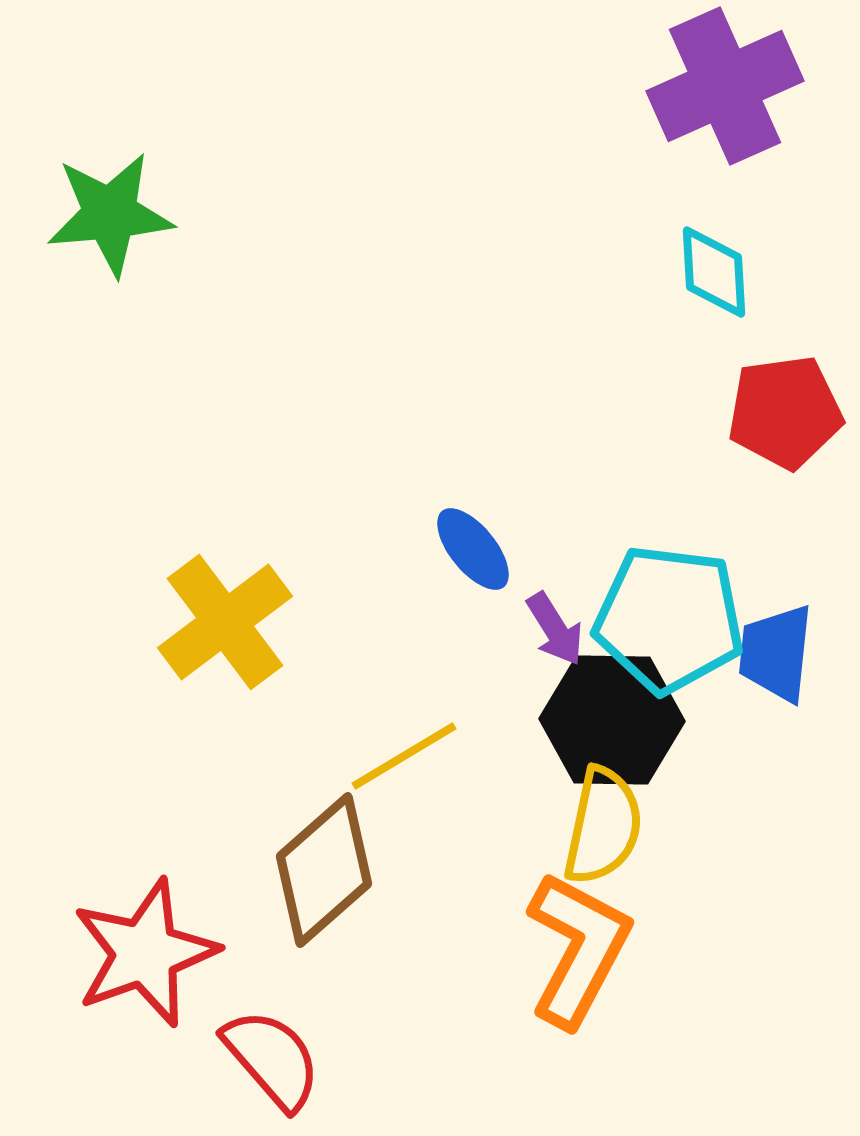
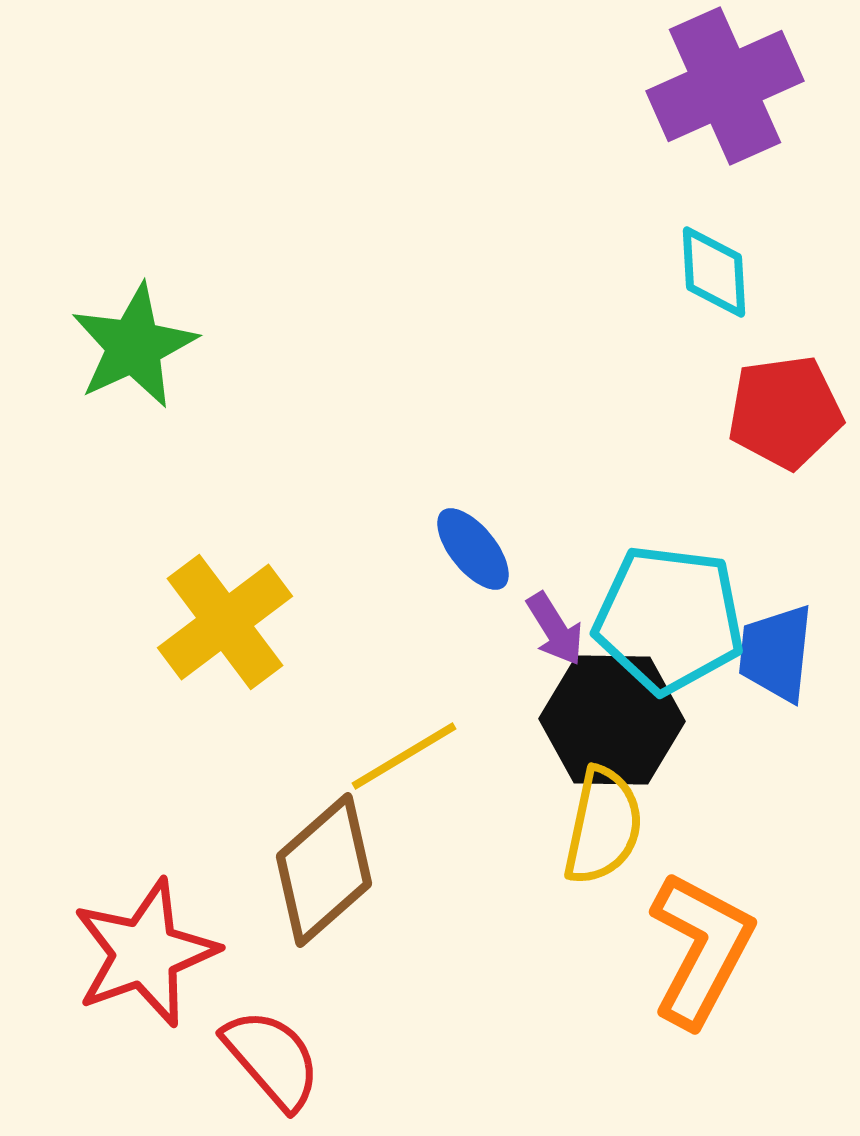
green star: moved 24 px right, 132 px down; rotated 20 degrees counterclockwise
orange L-shape: moved 123 px right
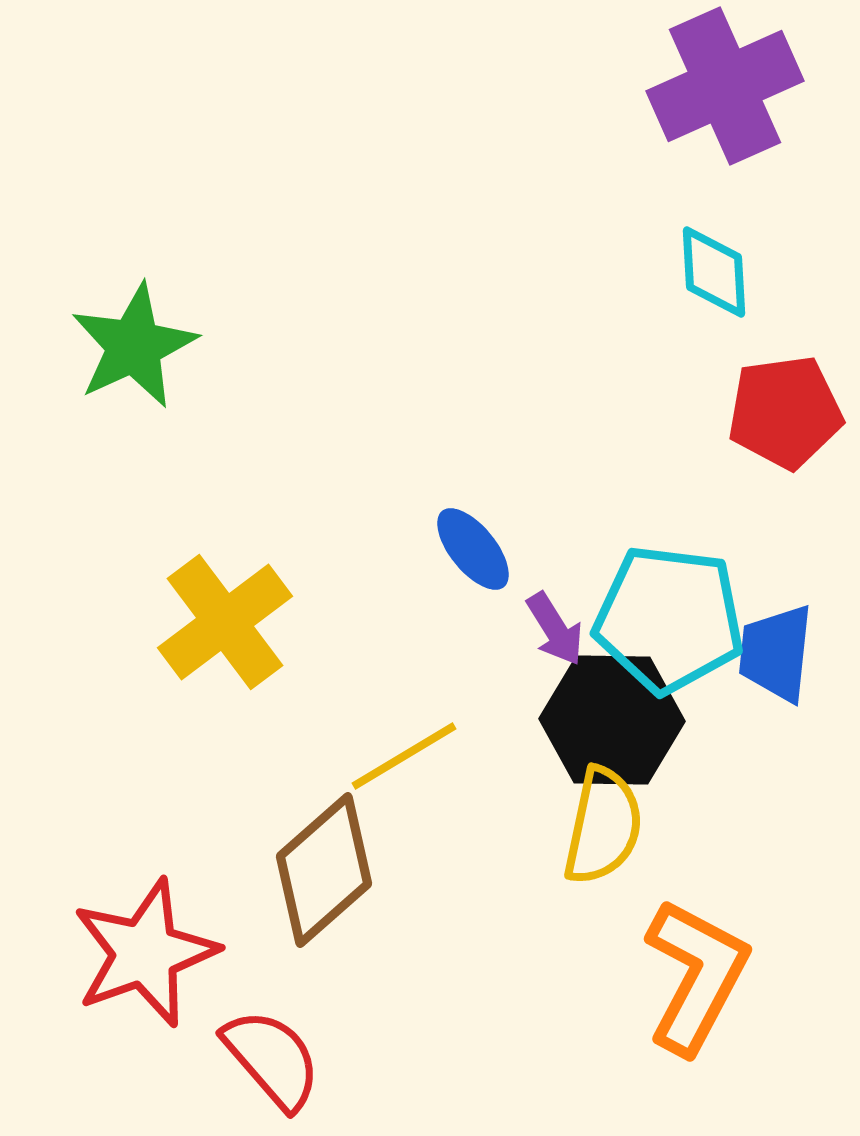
orange L-shape: moved 5 px left, 27 px down
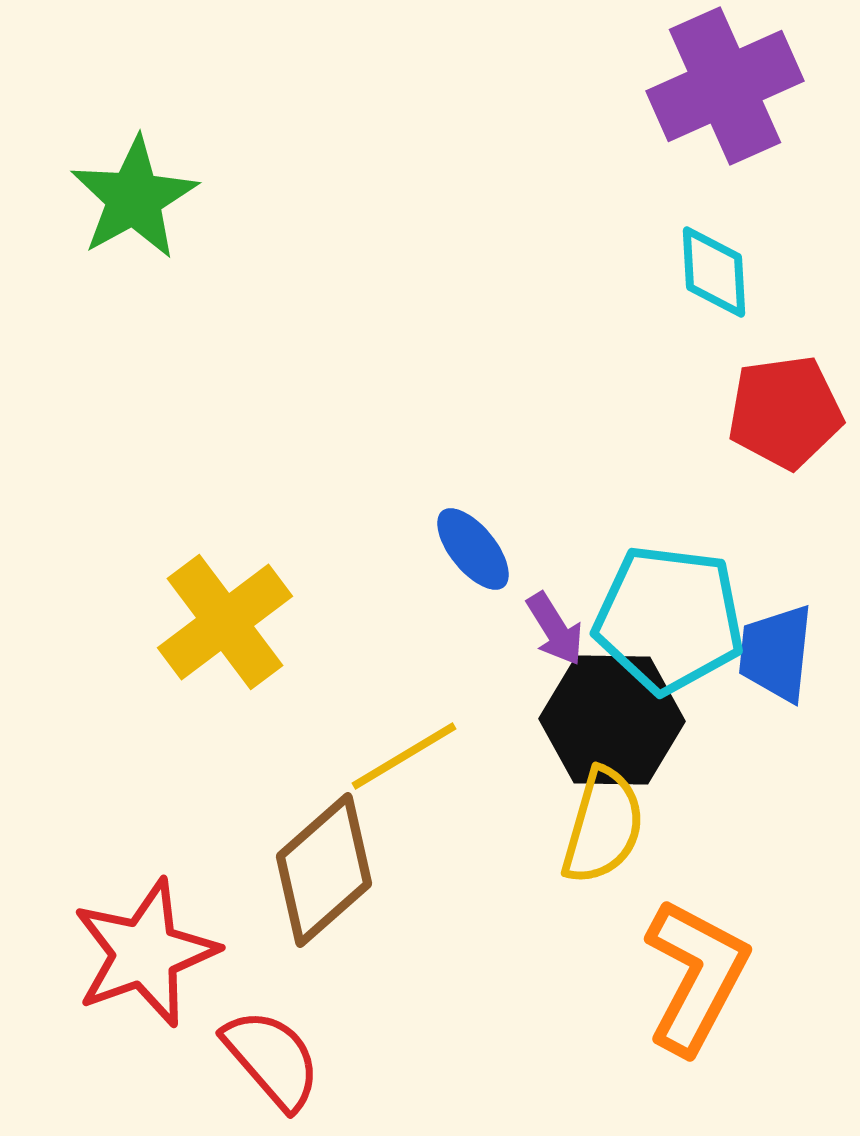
green star: moved 148 px up; rotated 4 degrees counterclockwise
yellow semicircle: rotated 4 degrees clockwise
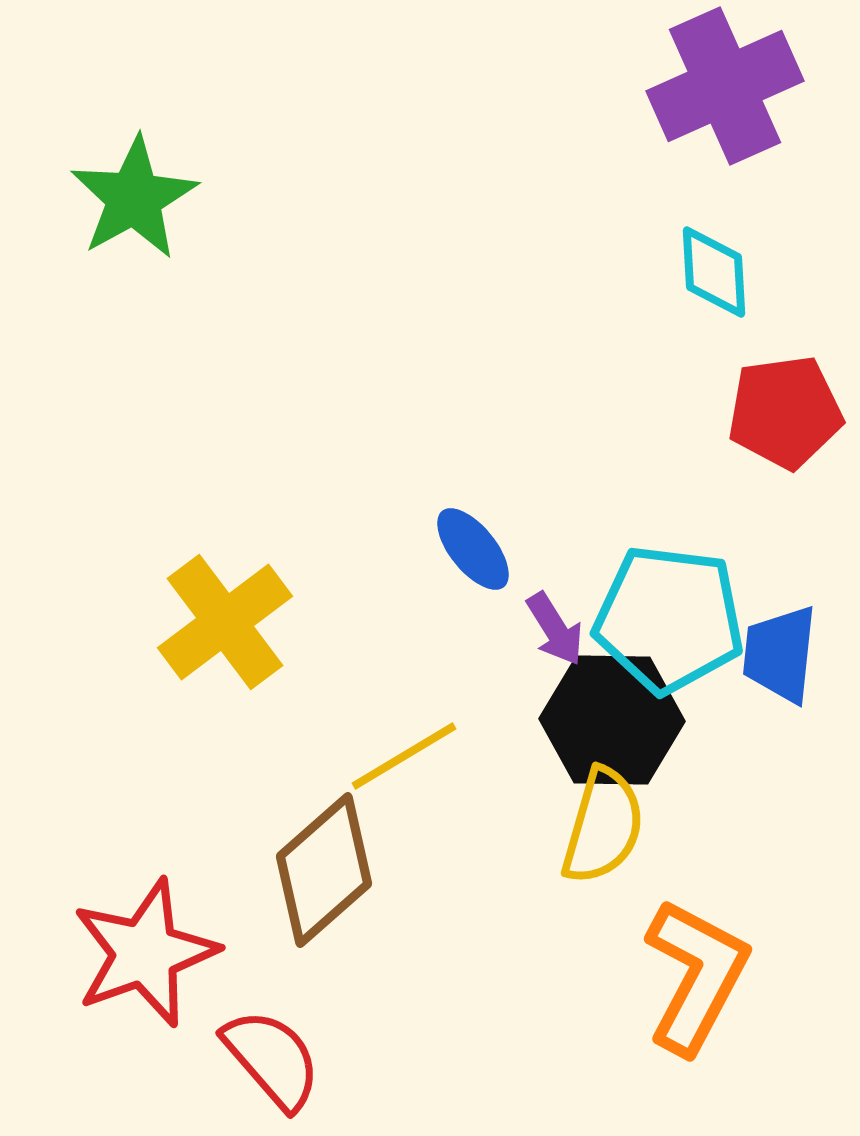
blue trapezoid: moved 4 px right, 1 px down
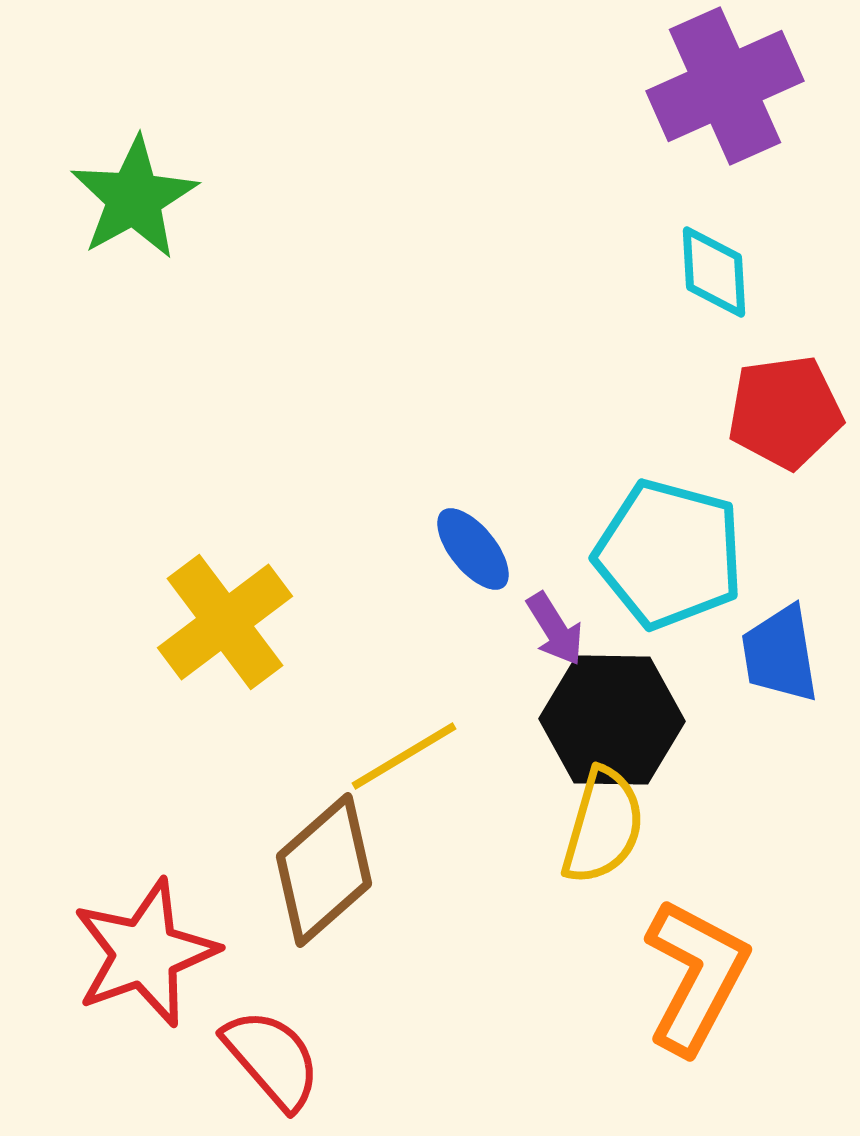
cyan pentagon: moved 65 px up; rotated 8 degrees clockwise
blue trapezoid: rotated 15 degrees counterclockwise
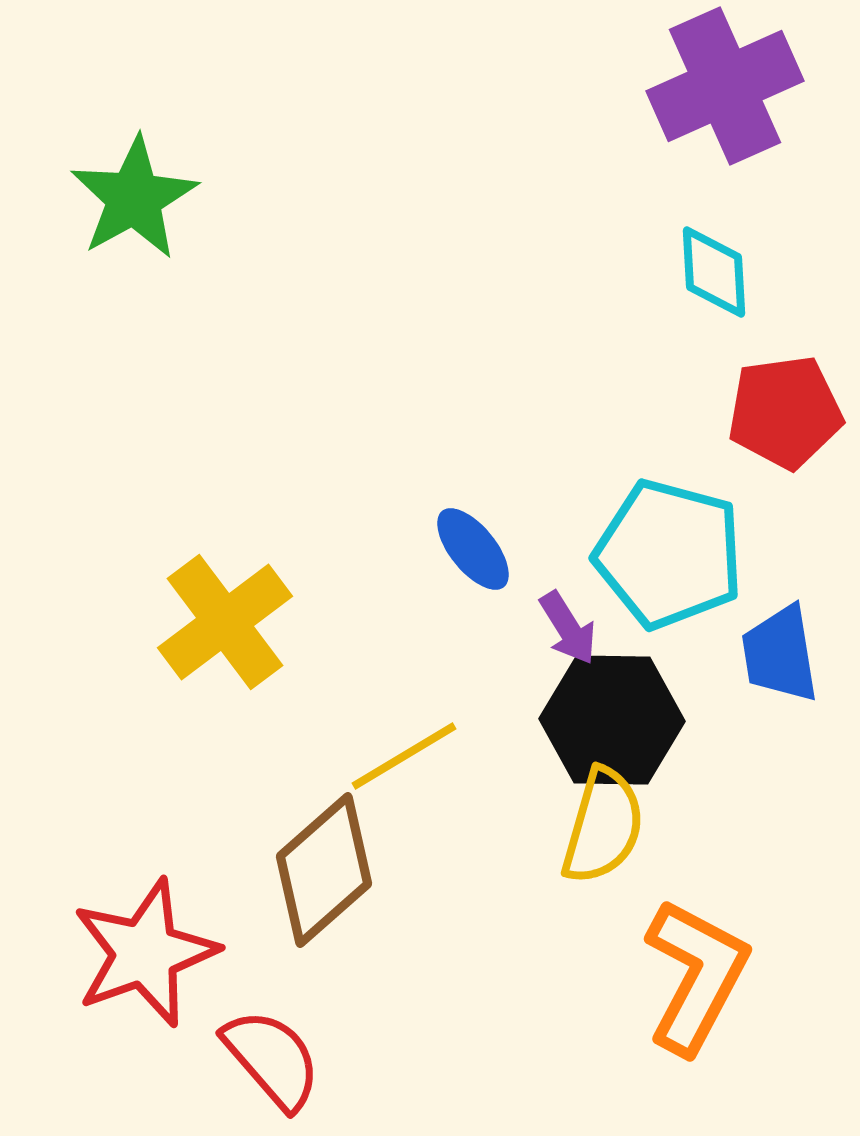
purple arrow: moved 13 px right, 1 px up
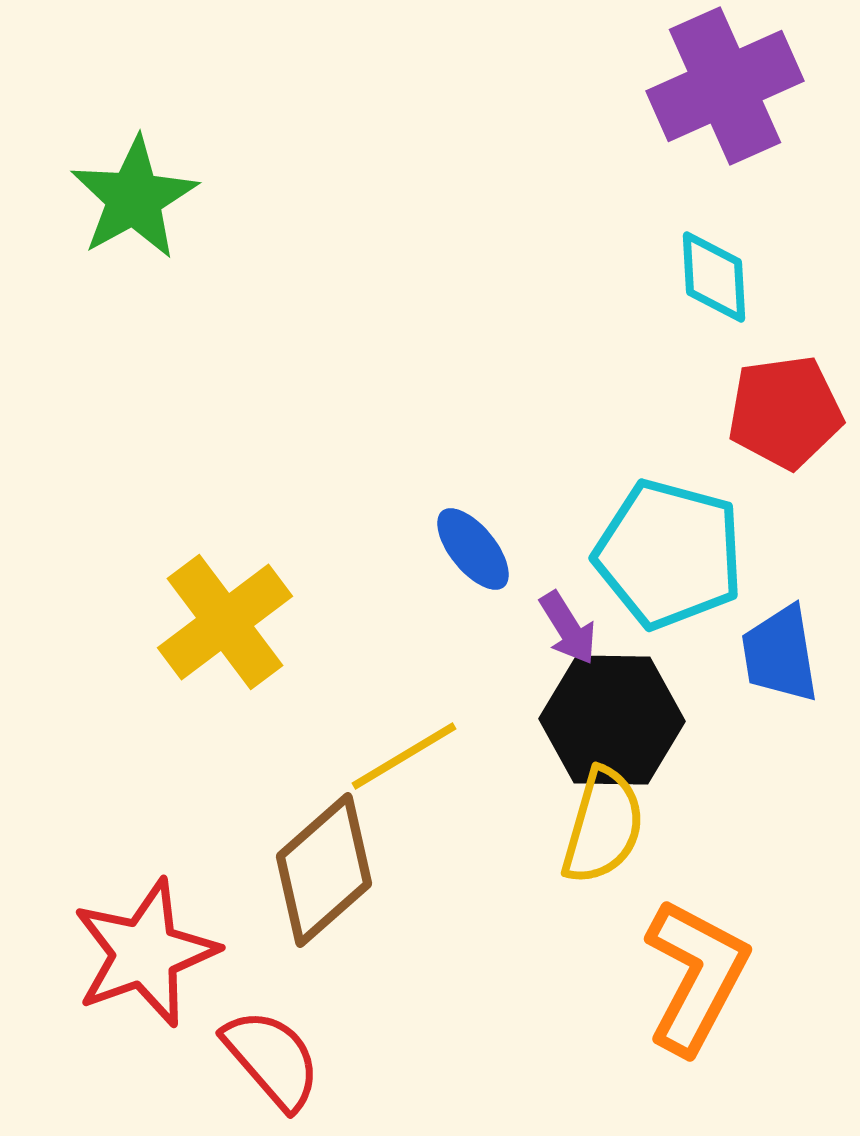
cyan diamond: moved 5 px down
